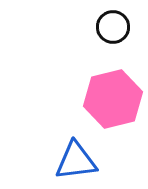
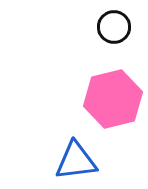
black circle: moved 1 px right
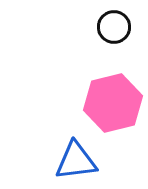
pink hexagon: moved 4 px down
